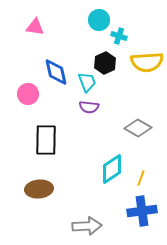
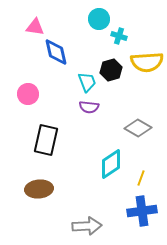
cyan circle: moved 1 px up
black hexagon: moved 6 px right, 7 px down; rotated 10 degrees clockwise
blue diamond: moved 20 px up
black rectangle: rotated 12 degrees clockwise
cyan diamond: moved 1 px left, 5 px up
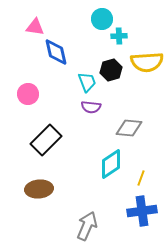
cyan circle: moved 3 px right
cyan cross: rotated 21 degrees counterclockwise
purple semicircle: moved 2 px right
gray diamond: moved 9 px left; rotated 24 degrees counterclockwise
black rectangle: rotated 32 degrees clockwise
gray arrow: rotated 64 degrees counterclockwise
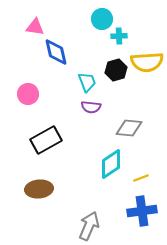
black hexagon: moved 5 px right
black rectangle: rotated 16 degrees clockwise
yellow line: rotated 49 degrees clockwise
gray arrow: moved 2 px right
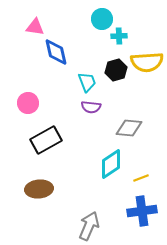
pink circle: moved 9 px down
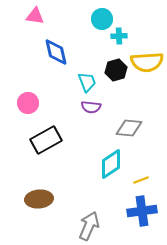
pink triangle: moved 11 px up
yellow line: moved 2 px down
brown ellipse: moved 10 px down
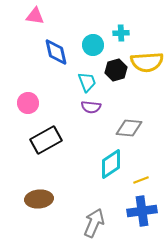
cyan circle: moved 9 px left, 26 px down
cyan cross: moved 2 px right, 3 px up
gray arrow: moved 5 px right, 3 px up
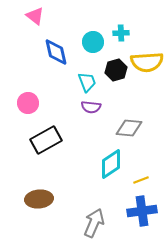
pink triangle: rotated 30 degrees clockwise
cyan circle: moved 3 px up
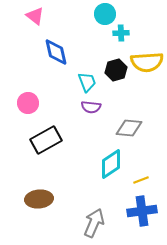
cyan circle: moved 12 px right, 28 px up
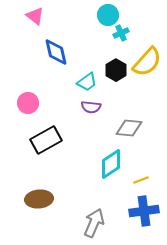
cyan circle: moved 3 px right, 1 px down
cyan cross: rotated 21 degrees counterclockwise
yellow semicircle: rotated 44 degrees counterclockwise
black hexagon: rotated 15 degrees counterclockwise
cyan trapezoid: rotated 75 degrees clockwise
blue cross: moved 2 px right
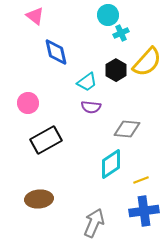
gray diamond: moved 2 px left, 1 px down
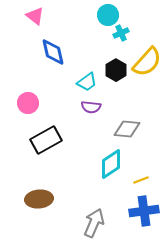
blue diamond: moved 3 px left
